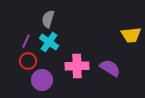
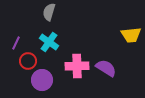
gray semicircle: moved 1 px right, 7 px up
purple line: moved 10 px left, 2 px down
purple semicircle: moved 4 px left
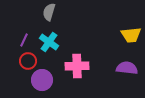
purple line: moved 8 px right, 3 px up
purple semicircle: moved 21 px right; rotated 25 degrees counterclockwise
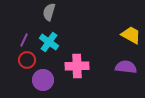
yellow trapezoid: rotated 145 degrees counterclockwise
red circle: moved 1 px left, 1 px up
purple semicircle: moved 1 px left, 1 px up
purple circle: moved 1 px right
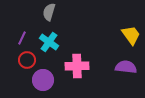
yellow trapezoid: rotated 25 degrees clockwise
purple line: moved 2 px left, 2 px up
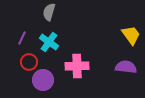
red circle: moved 2 px right, 2 px down
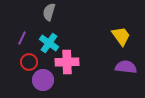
yellow trapezoid: moved 10 px left, 1 px down
cyan cross: moved 1 px down
pink cross: moved 10 px left, 4 px up
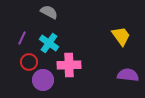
gray semicircle: rotated 102 degrees clockwise
pink cross: moved 2 px right, 3 px down
purple semicircle: moved 2 px right, 8 px down
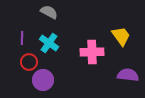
purple line: rotated 24 degrees counterclockwise
pink cross: moved 23 px right, 13 px up
